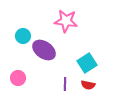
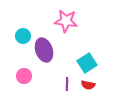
purple ellipse: rotated 35 degrees clockwise
pink circle: moved 6 px right, 2 px up
purple line: moved 2 px right
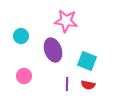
cyan circle: moved 2 px left
purple ellipse: moved 9 px right
cyan square: moved 2 px up; rotated 36 degrees counterclockwise
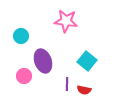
purple ellipse: moved 10 px left, 11 px down
cyan square: rotated 18 degrees clockwise
red semicircle: moved 4 px left, 5 px down
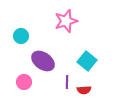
pink star: rotated 25 degrees counterclockwise
purple ellipse: rotated 35 degrees counterclockwise
pink circle: moved 6 px down
purple line: moved 2 px up
red semicircle: rotated 16 degrees counterclockwise
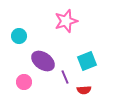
cyan circle: moved 2 px left
cyan square: rotated 30 degrees clockwise
purple line: moved 2 px left, 5 px up; rotated 24 degrees counterclockwise
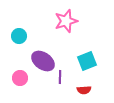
purple line: moved 5 px left; rotated 24 degrees clockwise
pink circle: moved 4 px left, 4 px up
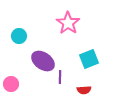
pink star: moved 2 px right, 2 px down; rotated 20 degrees counterclockwise
cyan square: moved 2 px right, 2 px up
pink circle: moved 9 px left, 6 px down
